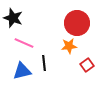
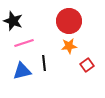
black star: moved 3 px down
red circle: moved 8 px left, 2 px up
pink line: rotated 42 degrees counterclockwise
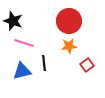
pink line: rotated 36 degrees clockwise
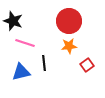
pink line: moved 1 px right
blue triangle: moved 1 px left, 1 px down
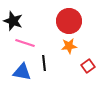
red square: moved 1 px right, 1 px down
blue triangle: moved 1 px right; rotated 24 degrees clockwise
